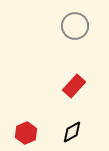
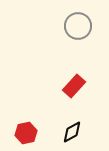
gray circle: moved 3 px right
red hexagon: rotated 10 degrees clockwise
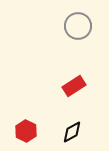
red rectangle: rotated 15 degrees clockwise
red hexagon: moved 2 px up; rotated 20 degrees counterclockwise
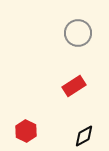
gray circle: moved 7 px down
black diamond: moved 12 px right, 4 px down
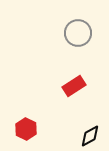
red hexagon: moved 2 px up
black diamond: moved 6 px right
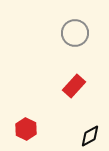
gray circle: moved 3 px left
red rectangle: rotated 15 degrees counterclockwise
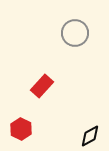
red rectangle: moved 32 px left
red hexagon: moved 5 px left
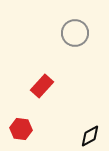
red hexagon: rotated 20 degrees counterclockwise
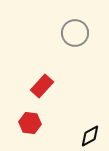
red hexagon: moved 9 px right, 6 px up
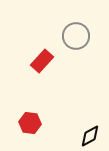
gray circle: moved 1 px right, 3 px down
red rectangle: moved 25 px up
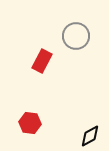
red rectangle: rotated 15 degrees counterclockwise
